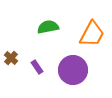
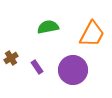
brown cross: rotated 16 degrees clockwise
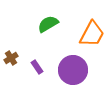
green semicircle: moved 3 px up; rotated 20 degrees counterclockwise
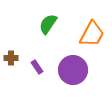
green semicircle: rotated 25 degrees counterclockwise
brown cross: rotated 32 degrees clockwise
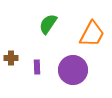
purple rectangle: rotated 32 degrees clockwise
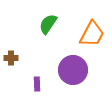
purple rectangle: moved 17 px down
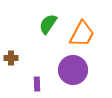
orange trapezoid: moved 10 px left
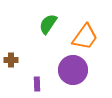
orange trapezoid: moved 3 px right, 3 px down; rotated 8 degrees clockwise
brown cross: moved 2 px down
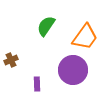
green semicircle: moved 2 px left, 2 px down
brown cross: rotated 24 degrees counterclockwise
